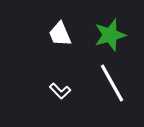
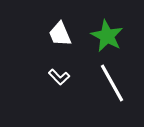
green star: moved 3 px left, 1 px down; rotated 28 degrees counterclockwise
white L-shape: moved 1 px left, 14 px up
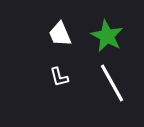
white L-shape: rotated 30 degrees clockwise
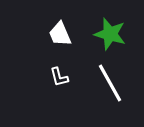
green star: moved 3 px right, 2 px up; rotated 12 degrees counterclockwise
white line: moved 2 px left
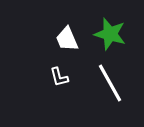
white trapezoid: moved 7 px right, 5 px down
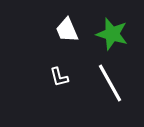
green star: moved 2 px right
white trapezoid: moved 9 px up
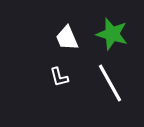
white trapezoid: moved 8 px down
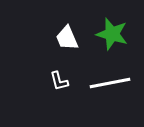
white L-shape: moved 4 px down
white line: rotated 72 degrees counterclockwise
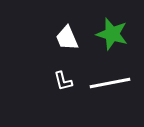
white L-shape: moved 4 px right
